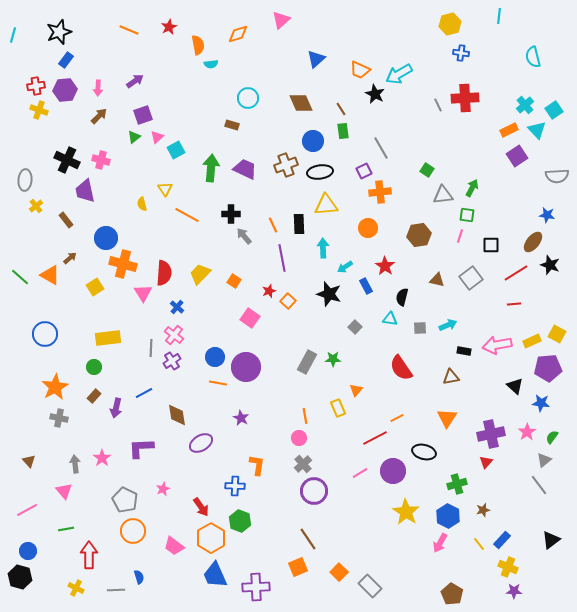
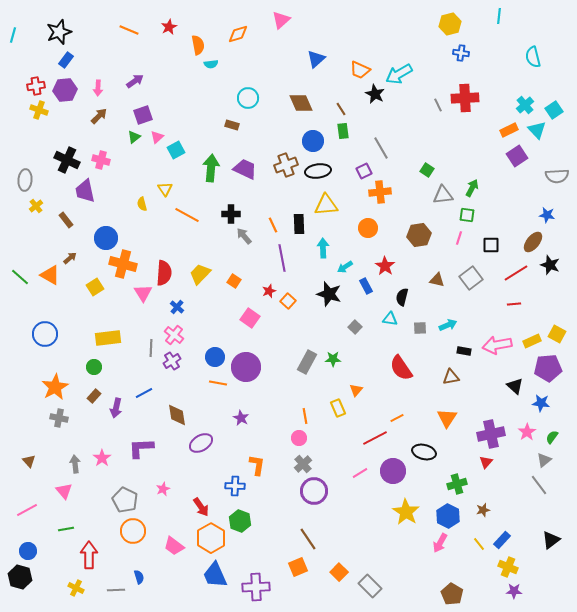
black ellipse at (320, 172): moved 2 px left, 1 px up
pink line at (460, 236): moved 1 px left, 2 px down
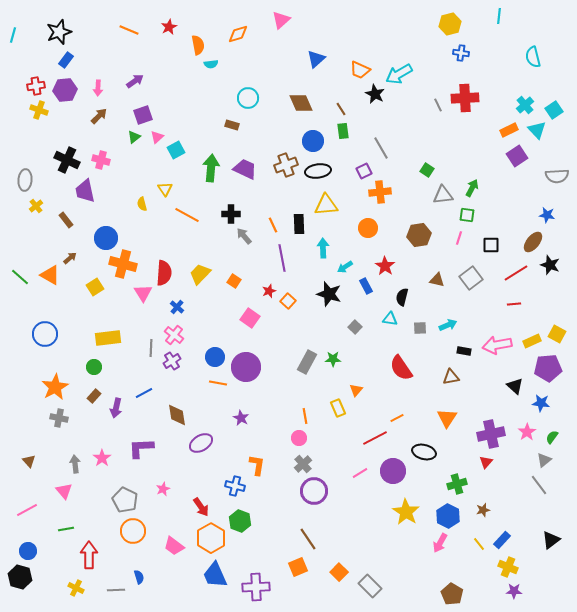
blue cross at (235, 486): rotated 12 degrees clockwise
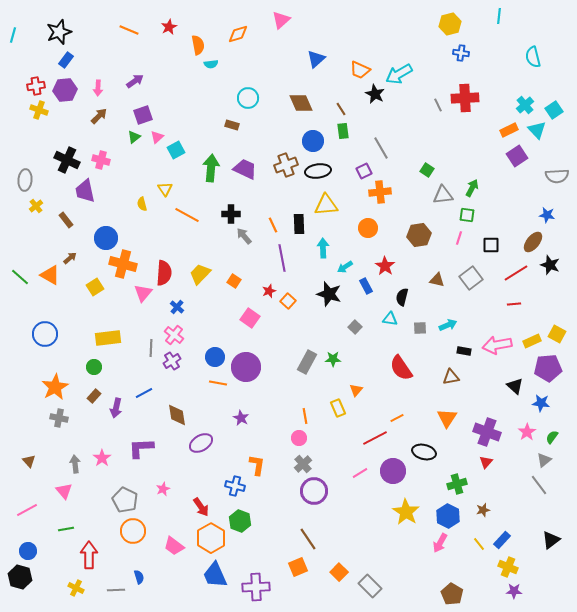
pink triangle at (143, 293): rotated 12 degrees clockwise
purple cross at (491, 434): moved 4 px left, 2 px up; rotated 32 degrees clockwise
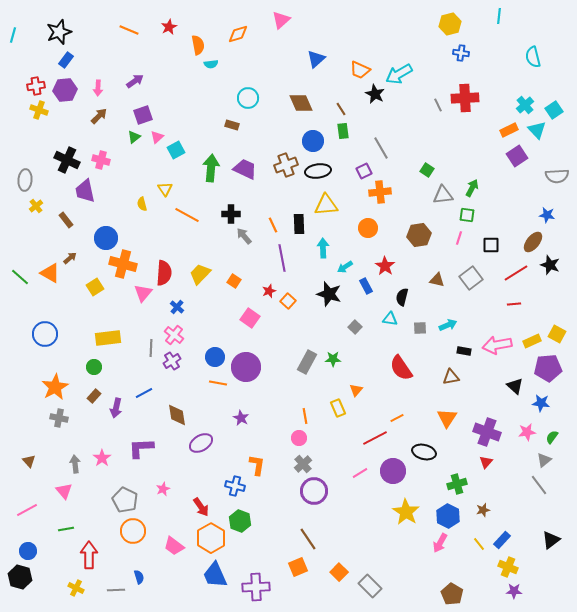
orange triangle at (50, 275): moved 2 px up
pink star at (527, 432): rotated 24 degrees clockwise
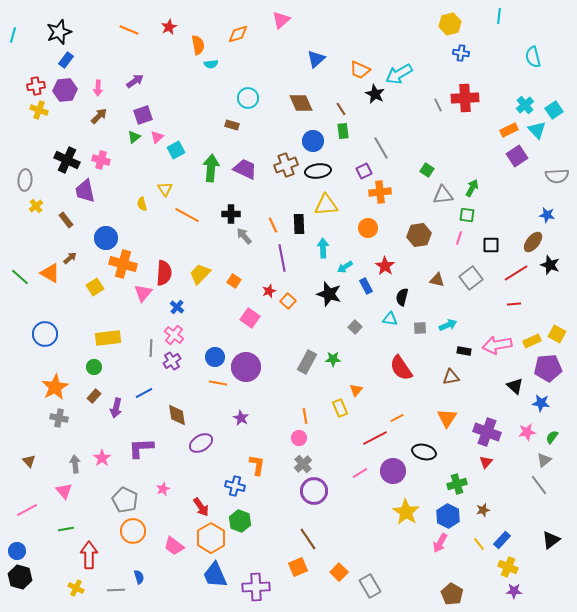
yellow rectangle at (338, 408): moved 2 px right
blue circle at (28, 551): moved 11 px left
gray rectangle at (370, 586): rotated 15 degrees clockwise
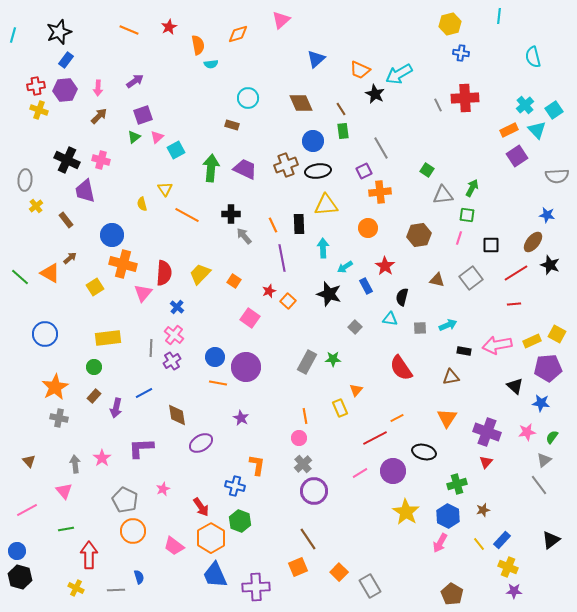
blue circle at (106, 238): moved 6 px right, 3 px up
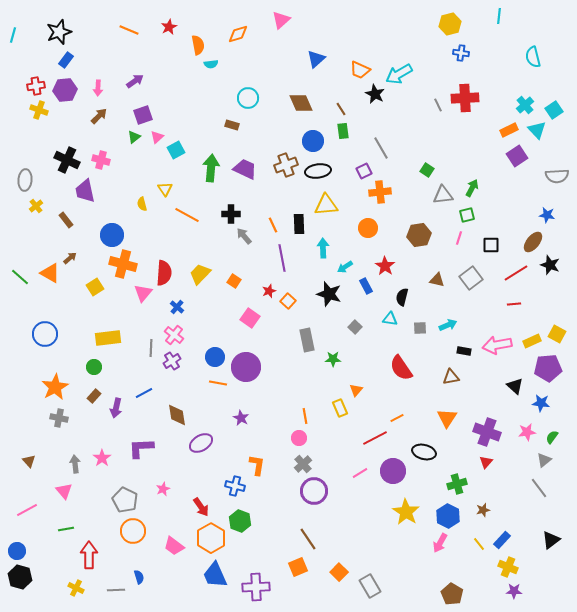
green square at (467, 215): rotated 21 degrees counterclockwise
gray rectangle at (307, 362): moved 22 px up; rotated 40 degrees counterclockwise
gray line at (539, 485): moved 3 px down
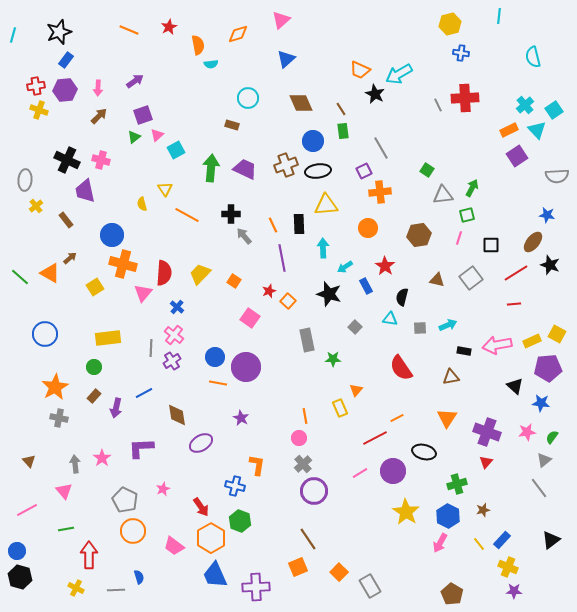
blue triangle at (316, 59): moved 30 px left
pink triangle at (157, 137): moved 2 px up
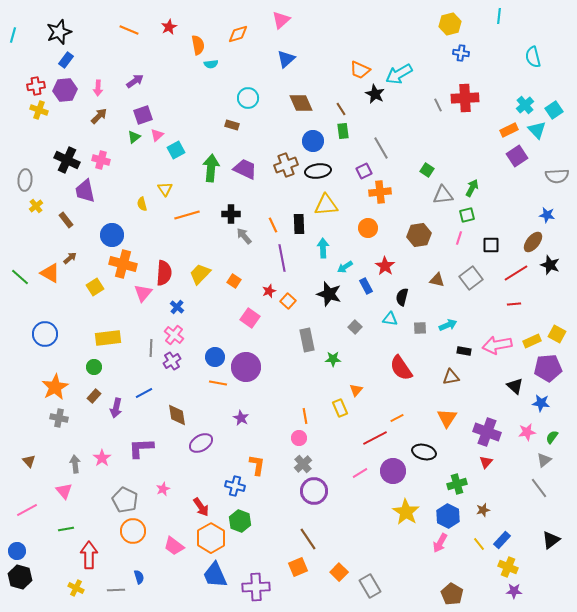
orange line at (187, 215): rotated 45 degrees counterclockwise
